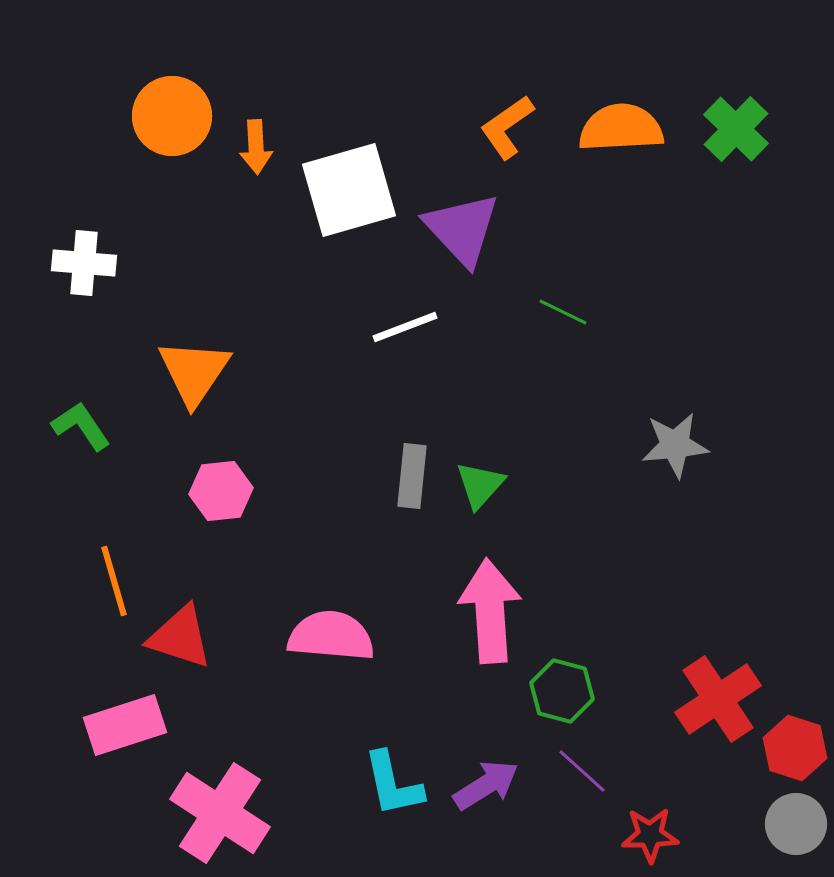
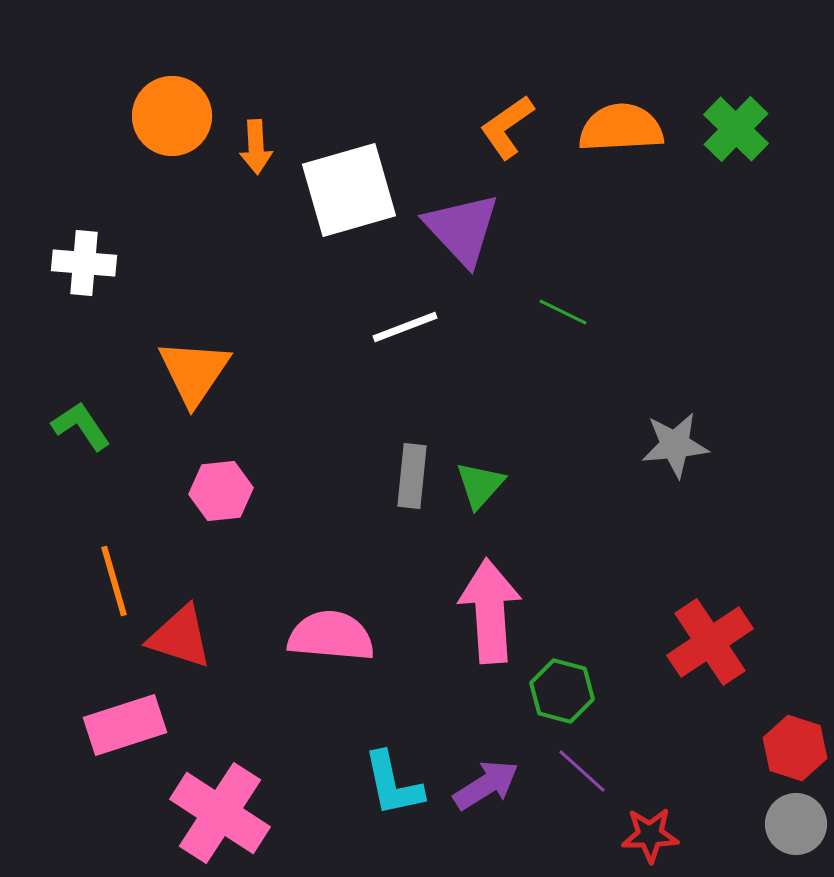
red cross: moved 8 px left, 57 px up
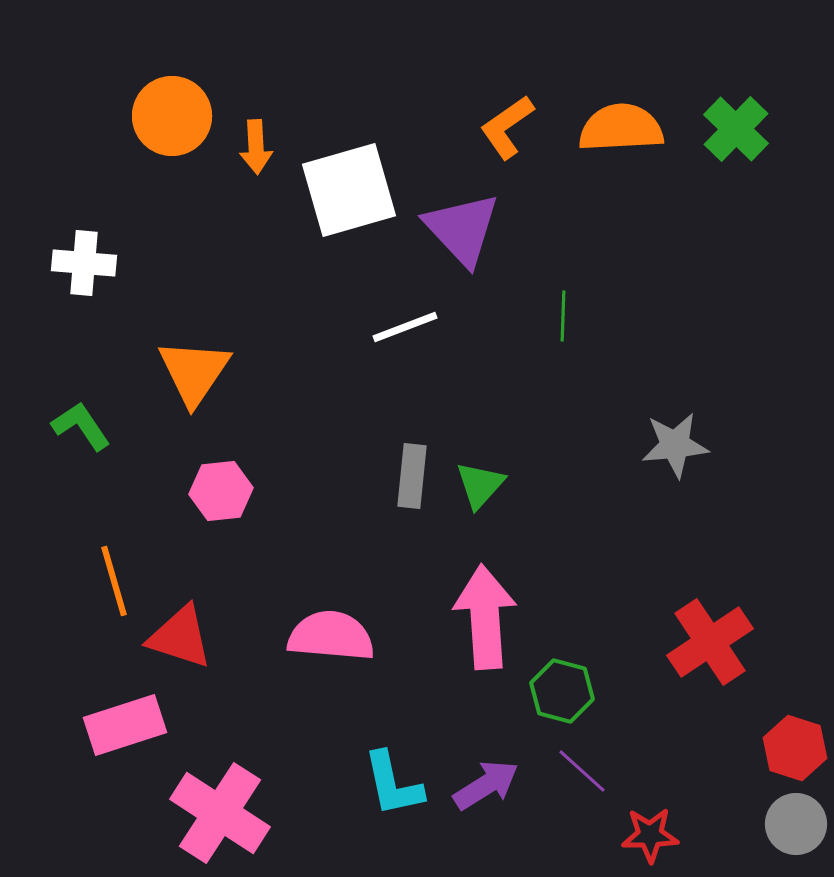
green line: moved 4 px down; rotated 66 degrees clockwise
pink arrow: moved 5 px left, 6 px down
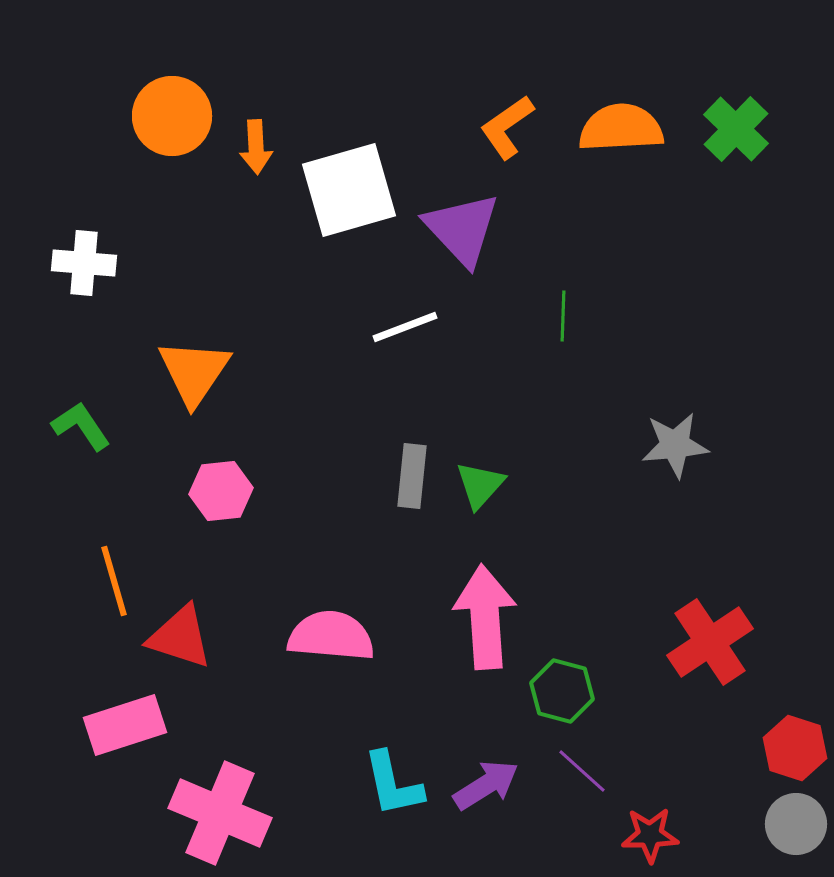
pink cross: rotated 10 degrees counterclockwise
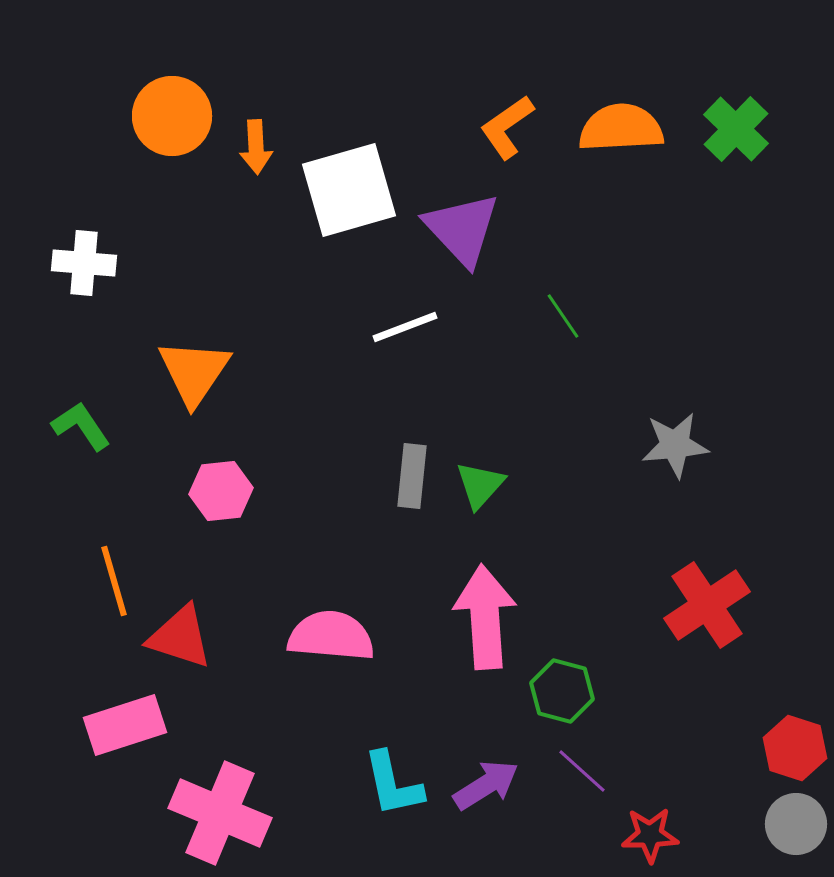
green line: rotated 36 degrees counterclockwise
red cross: moved 3 px left, 37 px up
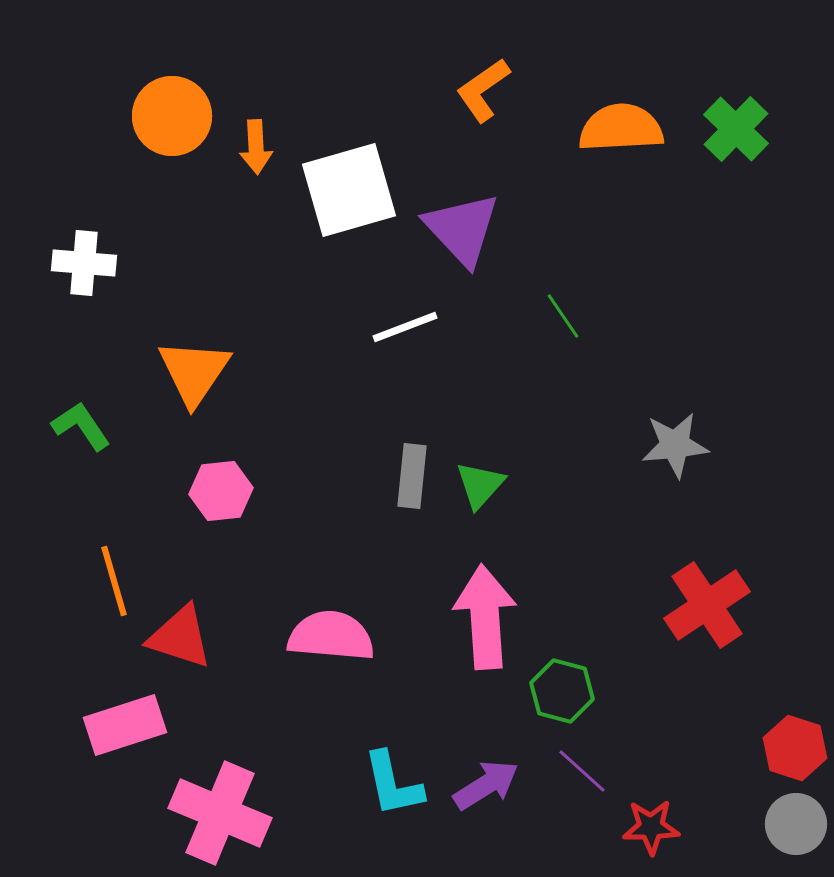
orange L-shape: moved 24 px left, 37 px up
red star: moved 1 px right, 8 px up
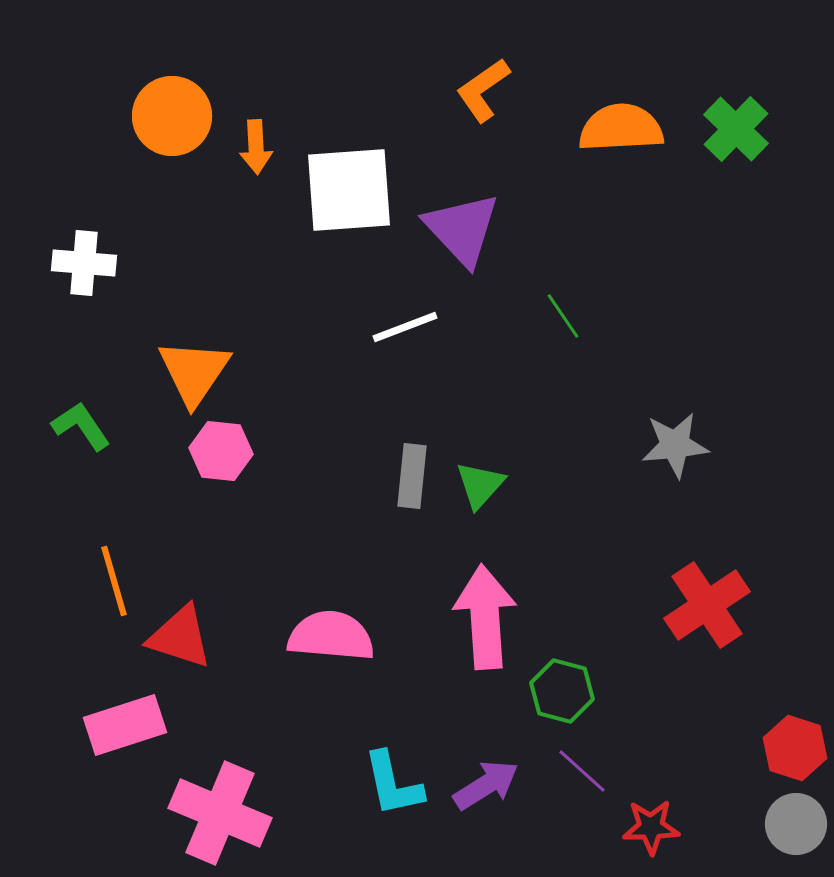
white square: rotated 12 degrees clockwise
pink hexagon: moved 40 px up; rotated 12 degrees clockwise
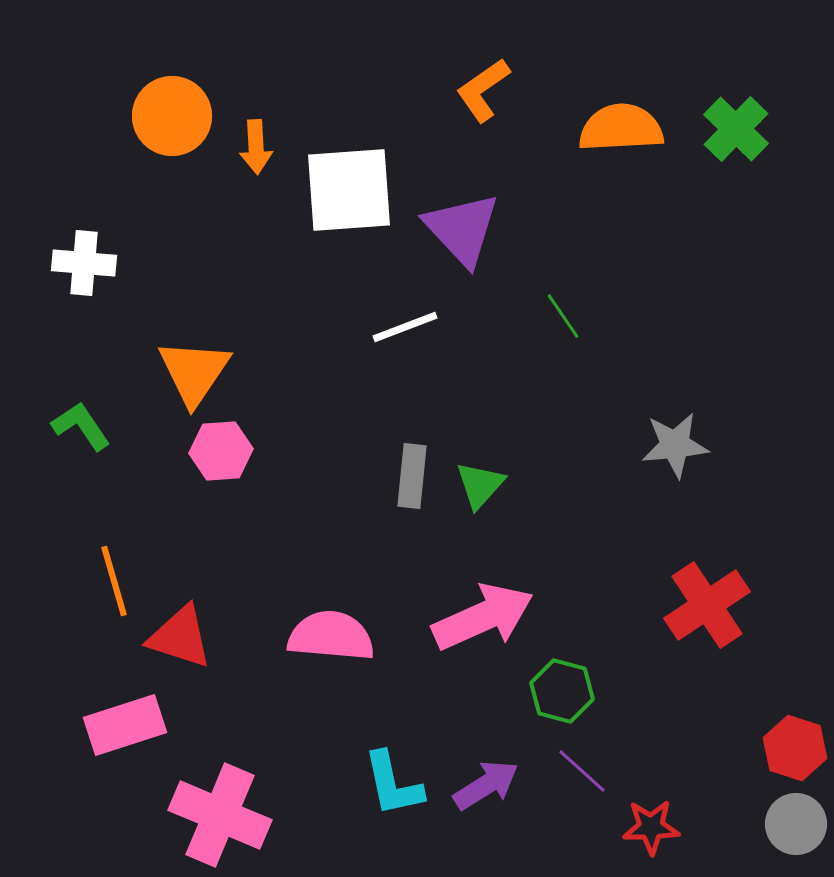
pink hexagon: rotated 10 degrees counterclockwise
pink arrow: moved 2 px left; rotated 70 degrees clockwise
pink cross: moved 2 px down
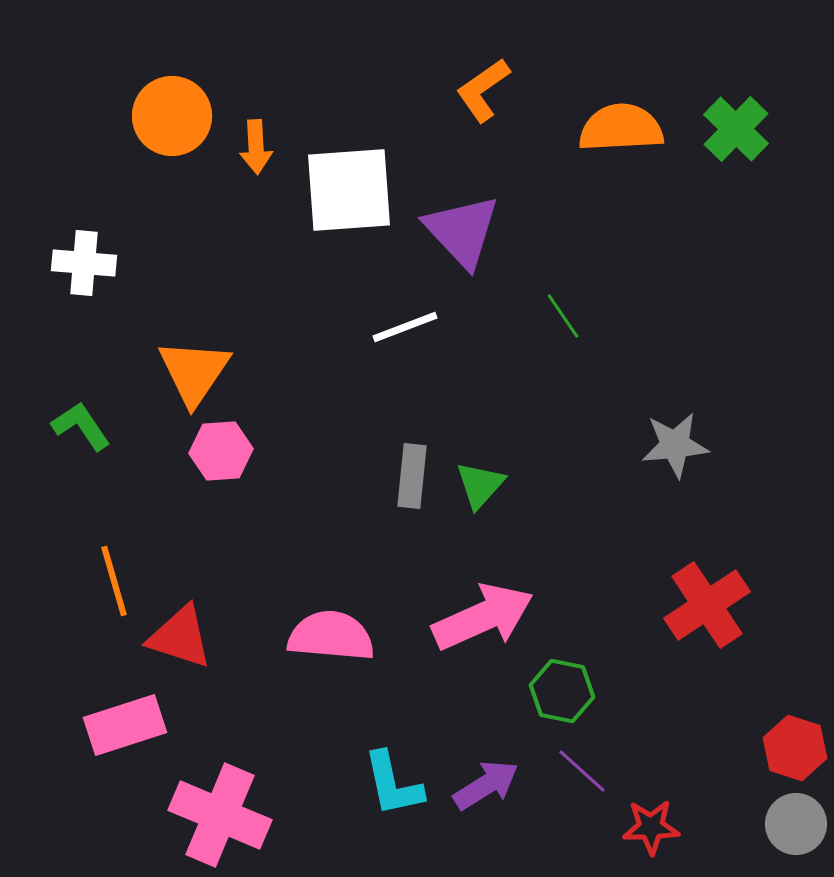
purple triangle: moved 2 px down
green hexagon: rotated 4 degrees counterclockwise
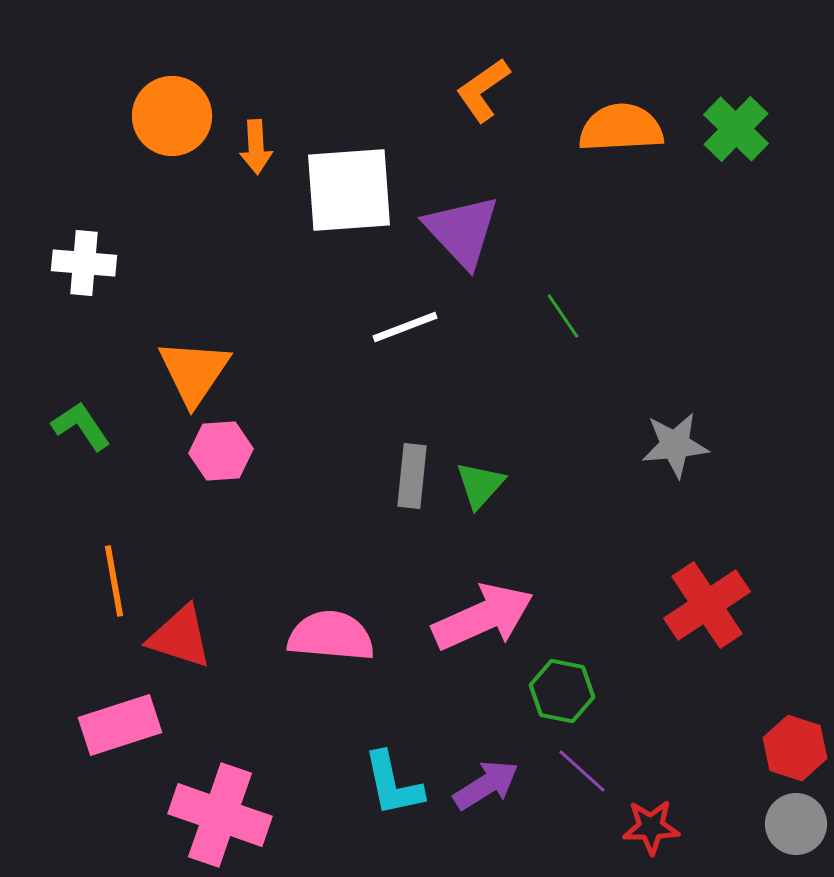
orange line: rotated 6 degrees clockwise
pink rectangle: moved 5 px left
pink cross: rotated 4 degrees counterclockwise
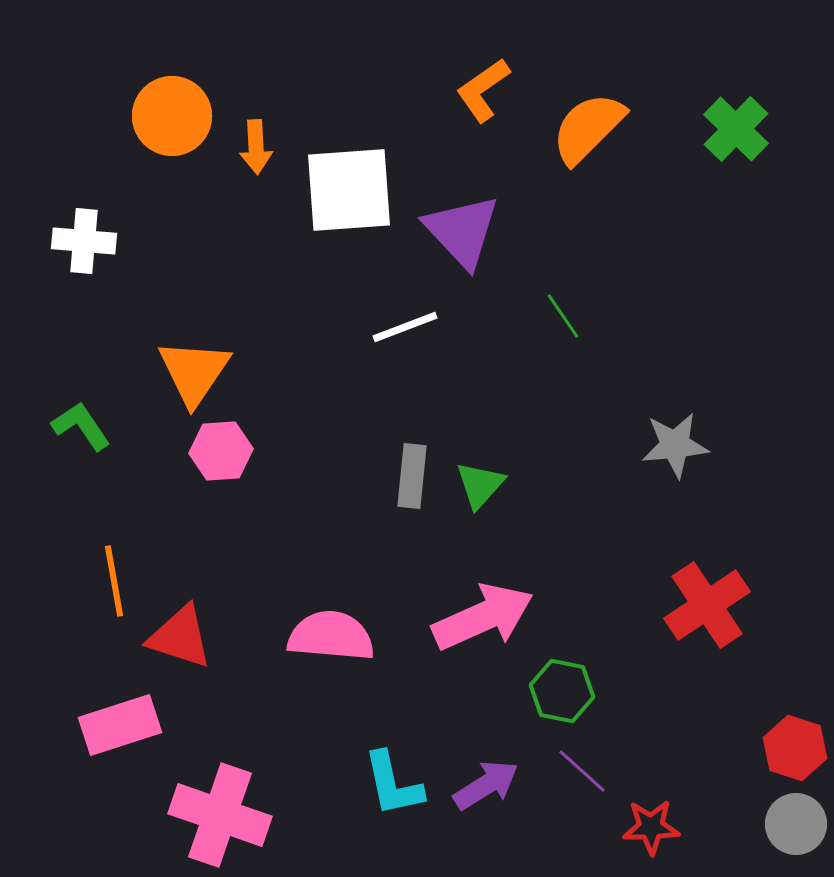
orange semicircle: moved 33 px left; rotated 42 degrees counterclockwise
white cross: moved 22 px up
